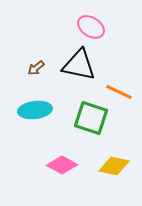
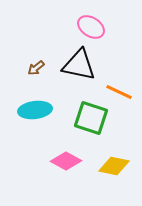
pink diamond: moved 4 px right, 4 px up
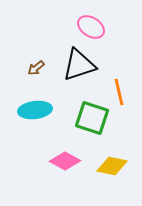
black triangle: rotated 30 degrees counterclockwise
orange line: rotated 52 degrees clockwise
green square: moved 1 px right
pink diamond: moved 1 px left
yellow diamond: moved 2 px left
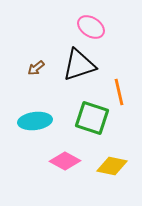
cyan ellipse: moved 11 px down
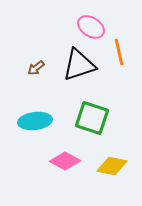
orange line: moved 40 px up
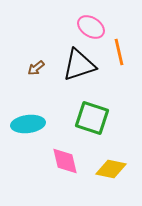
cyan ellipse: moved 7 px left, 3 px down
pink diamond: rotated 48 degrees clockwise
yellow diamond: moved 1 px left, 3 px down
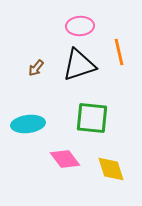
pink ellipse: moved 11 px left, 1 px up; rotated 36 degrees counterclockwise
brown arrow: rotated 12 degrees counterclockwise
green square: rotated 12 degrees counterclockwise
pink diamond: moved 2 px up; rotated 24 degrees counterclockwise
yellow diamond: rotated 60 degrees clockwise
